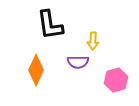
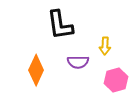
black L-shape: moved 10 px right
yellow arrow: moved 12 px right, 5 px down
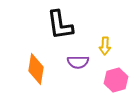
orange diamond: moved 1 px up; rotated 16 degrees counterclockwise
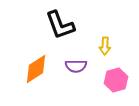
black L-shape: rotated 12 degrees counterclockwise
purple semicircle: moved 2 px left, 4 px down
orange diamond: rotated 48 degrees clockwise
